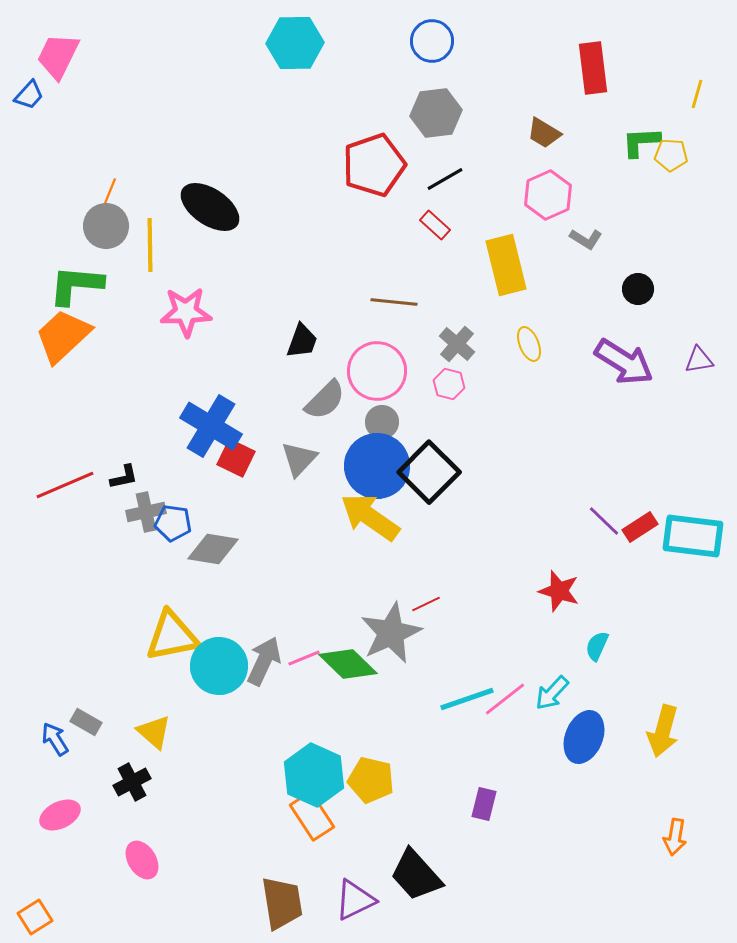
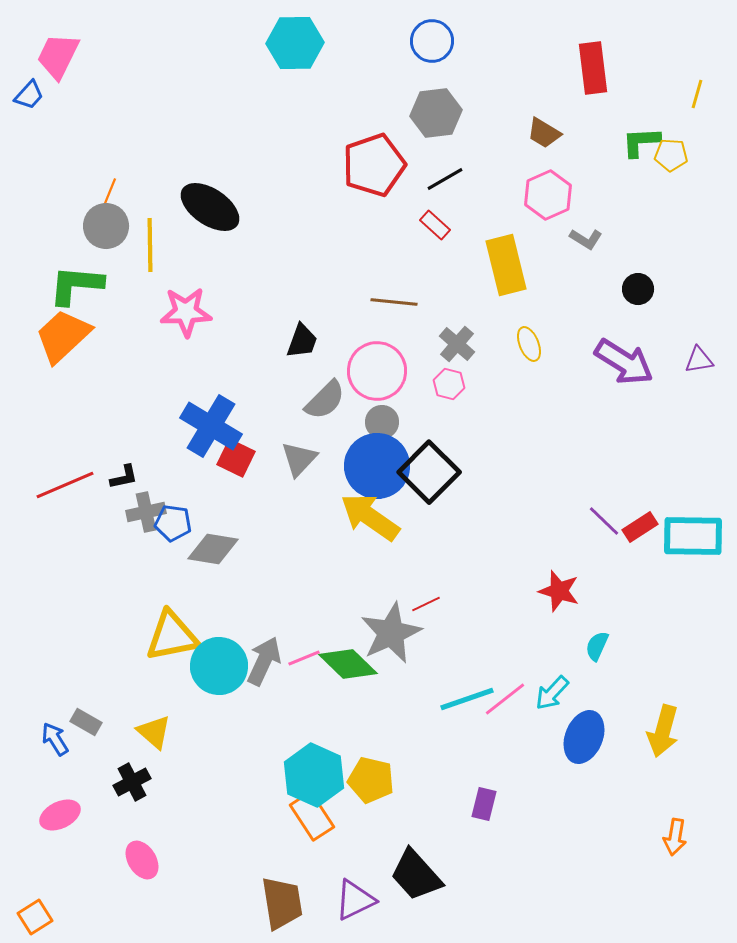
cyan rectangle at (693, 536): rotated 6 degrees counterclockwise
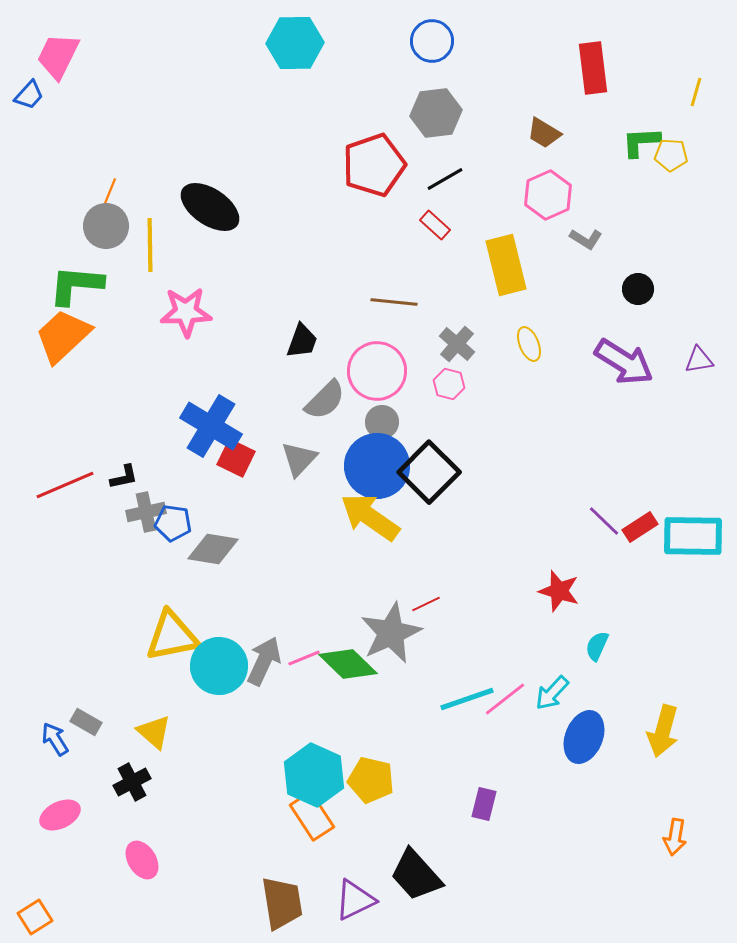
yellow line at (697, 94): moved 1 px left, 2 px up
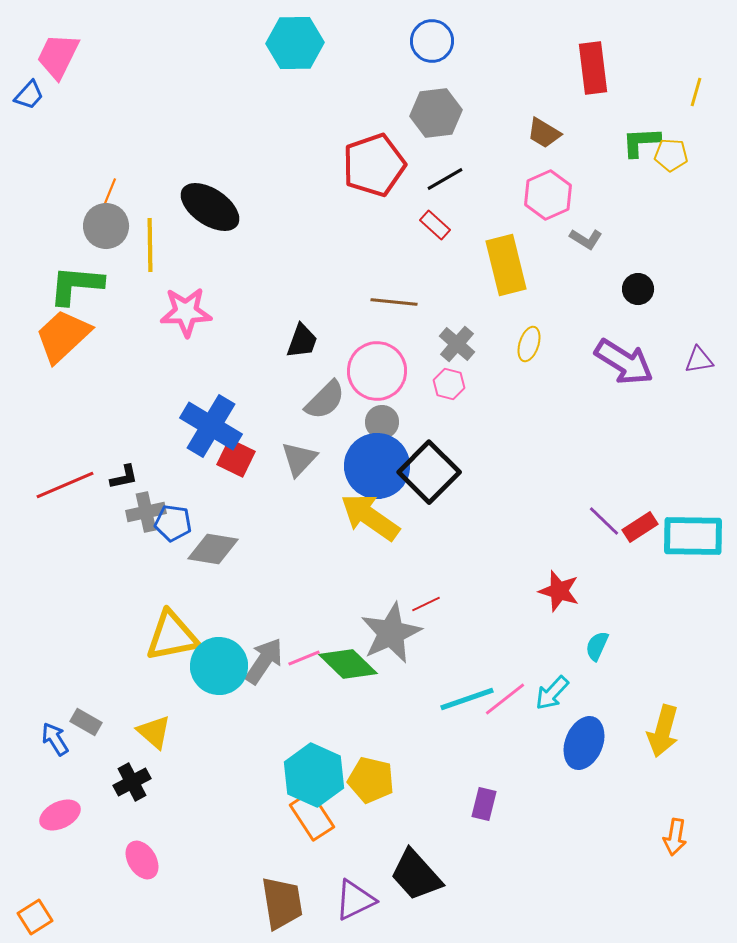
yellow ellipse at (529, 344): rotated 40 degrees clockwise
gray arrow at (264, 661): rotated 9 degrees clockwise
blue ellipse at (584, 737): moved 6 px down
